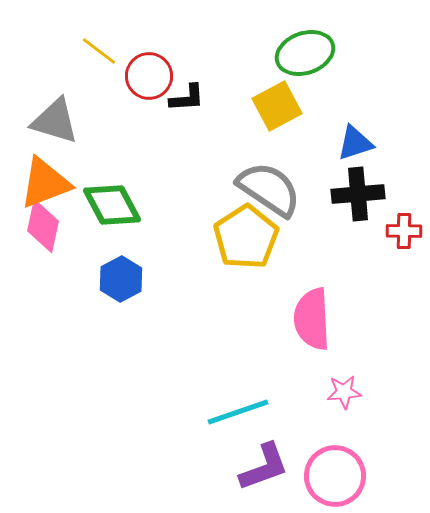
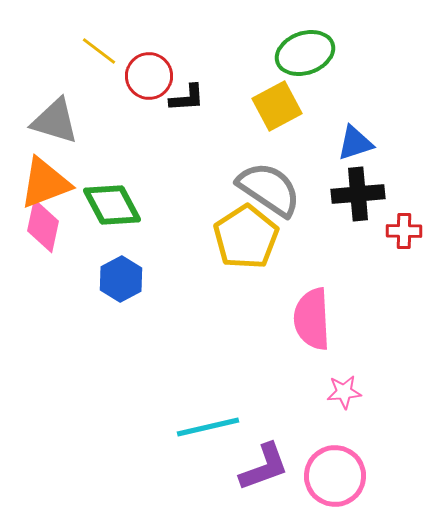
cyan line: moved 30 px left, 15 px down; rotated 6 degrees clockwise
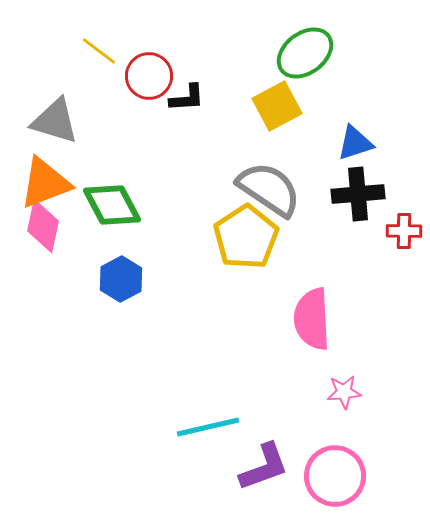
green ellipse: rotated 18 degrees counterclockwise
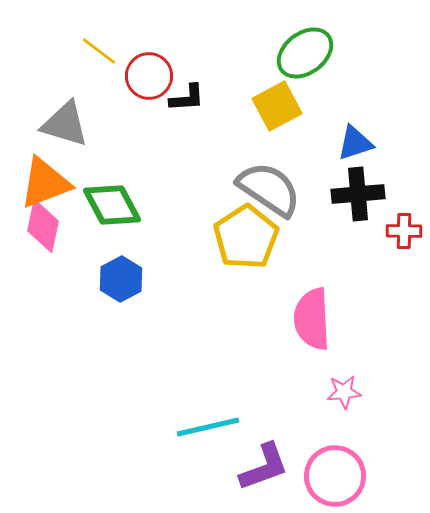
gray triangle: moved 10 px right, 3 px down
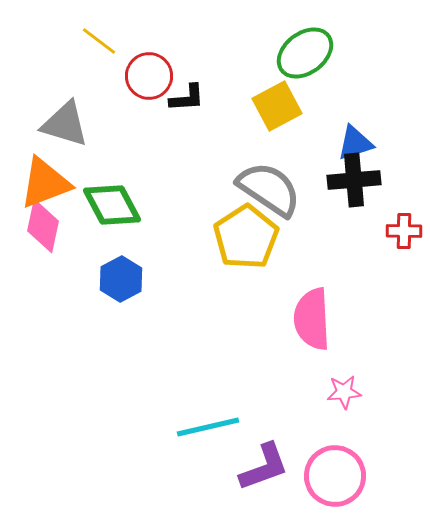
yellow line: moved 10 px up
black cross: moved 4 px left, 14 px up
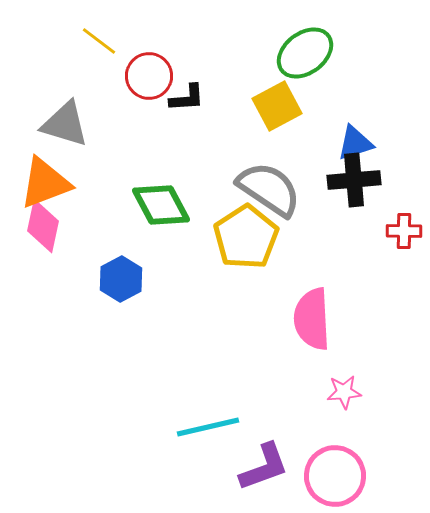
green diamond: moved 49 px right
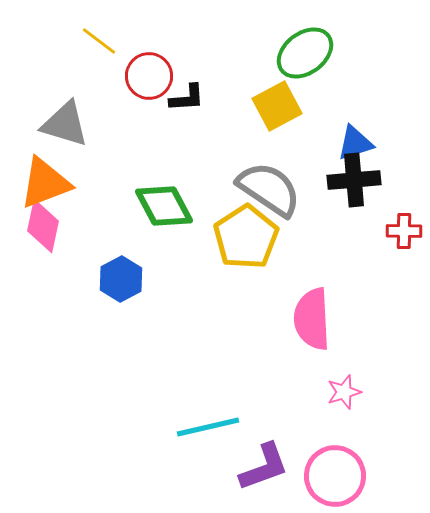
green diamond: moved 3 px right, 1 px down
pink star: rotated 12 degrees counterclockwise
